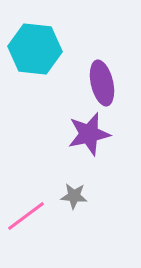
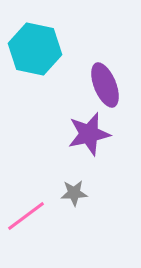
cyan hexagon: rotated 6 degrees clockwise
purple ellipse: moved 3 px right, 2 px down; rotated 9 degrees counterclockwise
gray star: moved 3 px up; rotated 8 degrees counterclockwise
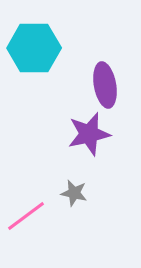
cyan hexagon: moved 1 px left, 1 px up; rotated 12 degrees counterclockwise
purple ellipse: rotated 12 degrees clockwise
gray star: rotated 16 degrees clockwise
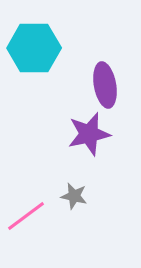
gray star: moved 3 px down
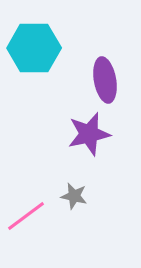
purple ellipse: moved 5 px up
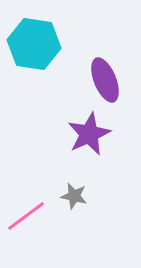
cyan hexagon: moved 4 px up; rotated 9 degrees clockwise
purple ellipse: rotated 12 degrees counterclockwise
purple star: rotated 12 degrees counterclockwise
